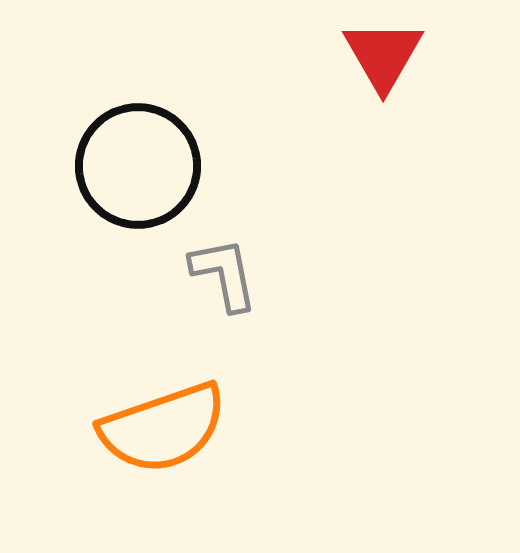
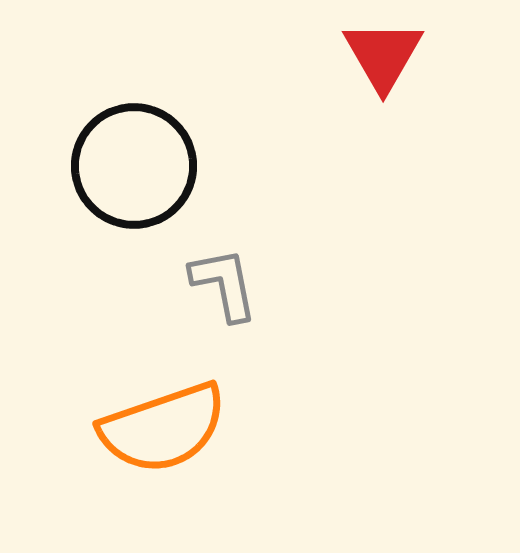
black circle: moved 4 px left
gray L-shape: moved 10 px down
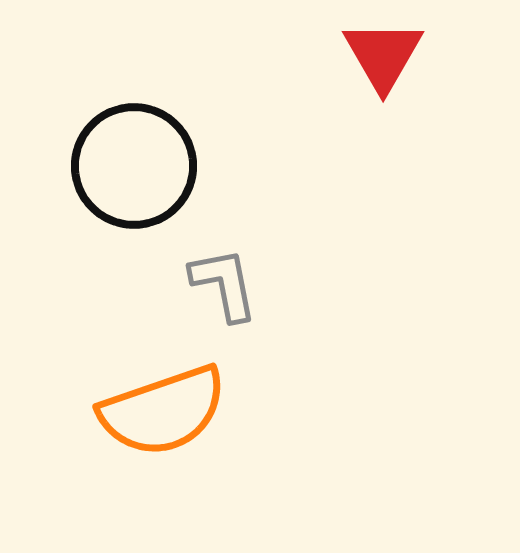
orange semicircle: moved 17 px up
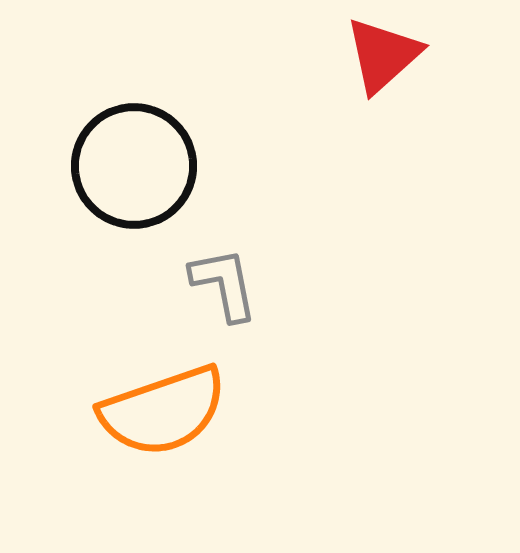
red triangle: rotated 18 degrees clockwise
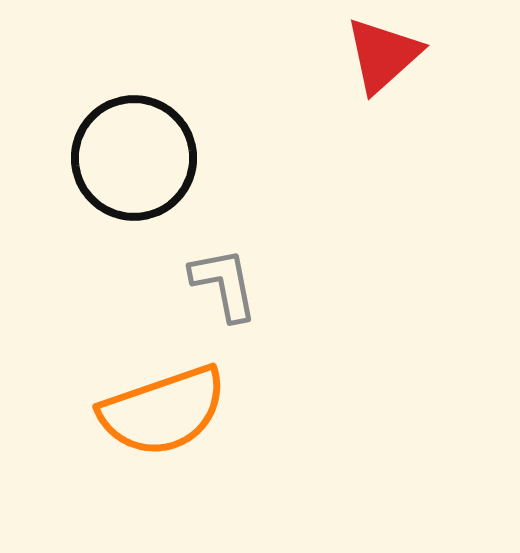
black circle: moved 8 px up
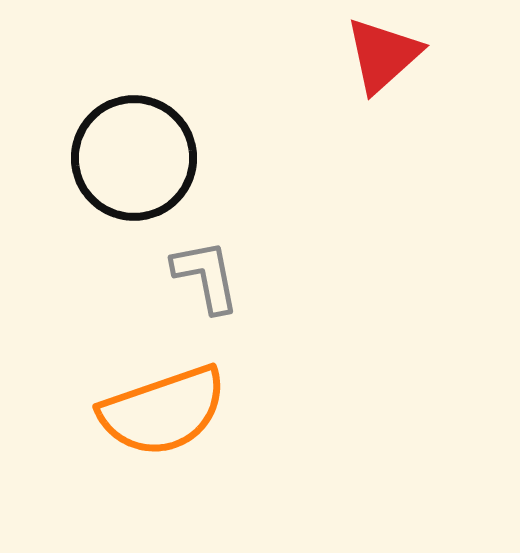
gray L-shape: moved 18 px left, 8 px up
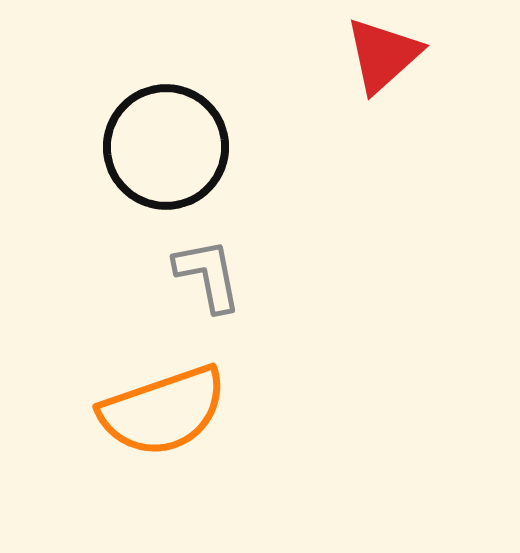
black circle: moved 32 px right, 11 px up
gray L-shape: moved 2 px right, 1 px up
